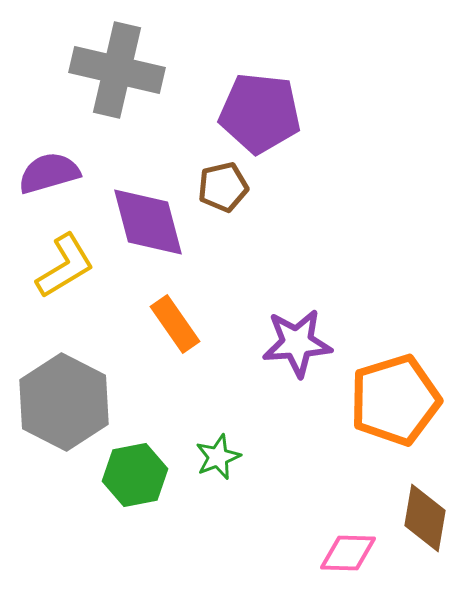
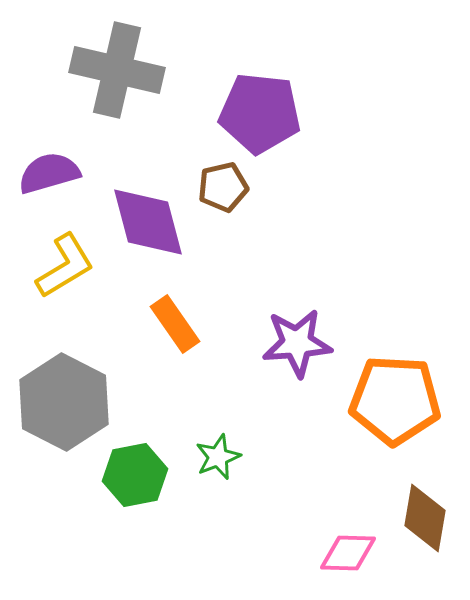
orange pentagon: rotated 20 degrees clockwise
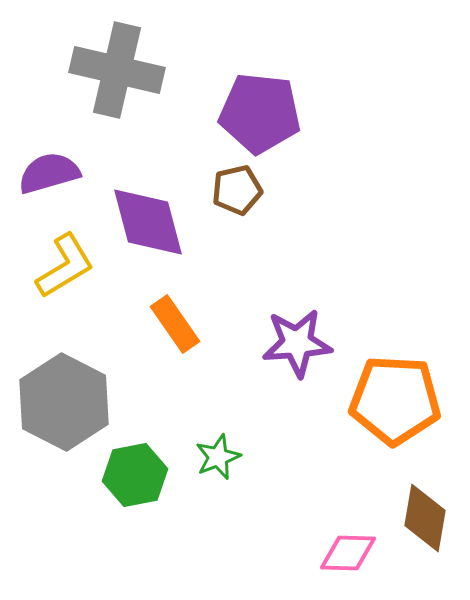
brown pentagon: moved 14 px right, 3 px down
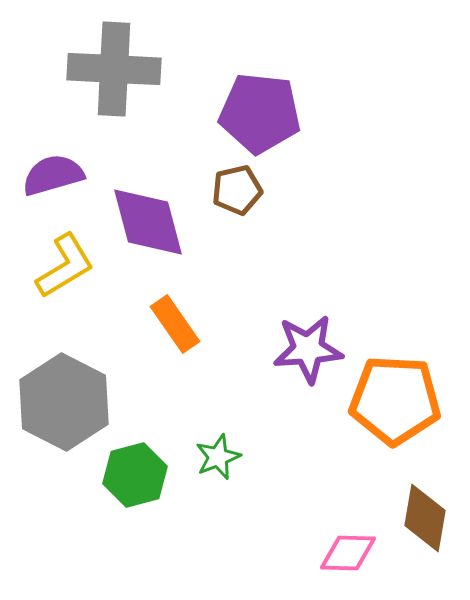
gray cross: moved 3 px left, 1 px up; rotated 10 degrees counterclockwise
purple semicircle: moved 4 px right, 2 px down
purple star: moved 11 px right, 6 px down
green hexagon: rotated 4 degrees counterclockwise
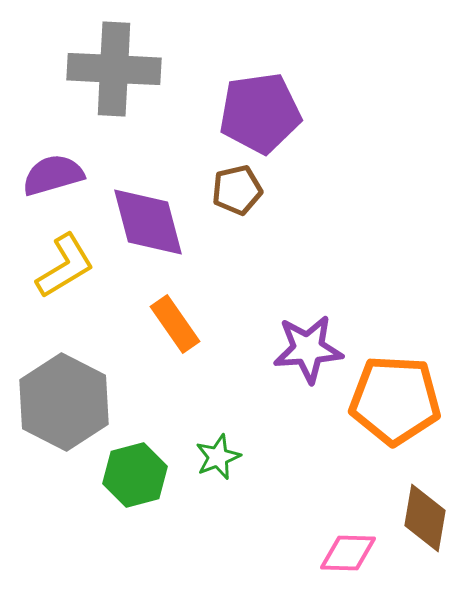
purple pentagon: rotated 14 degrees counterclockwise
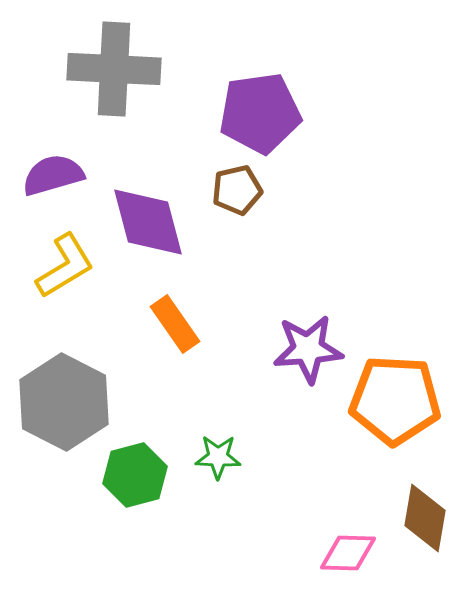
green star: rotated 24 degrees clockwise
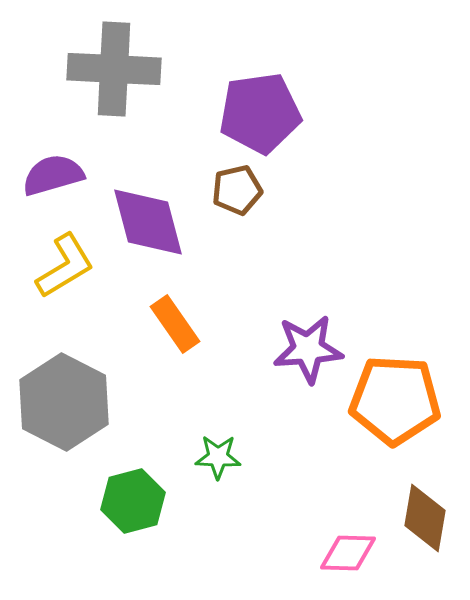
green hexagon: moved 2 px left, 26 px down
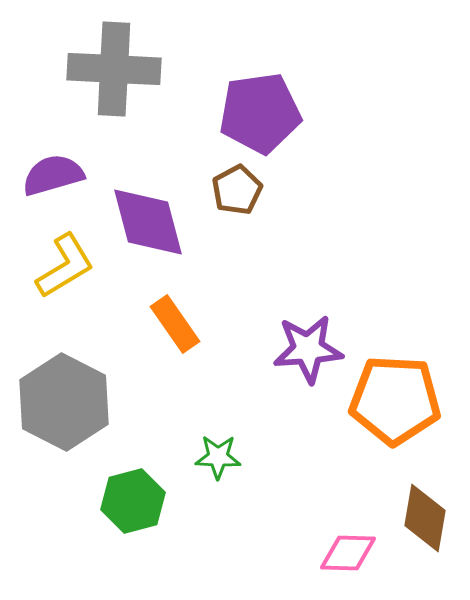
brown pentagon: rotated 15 degrees counterclockwise
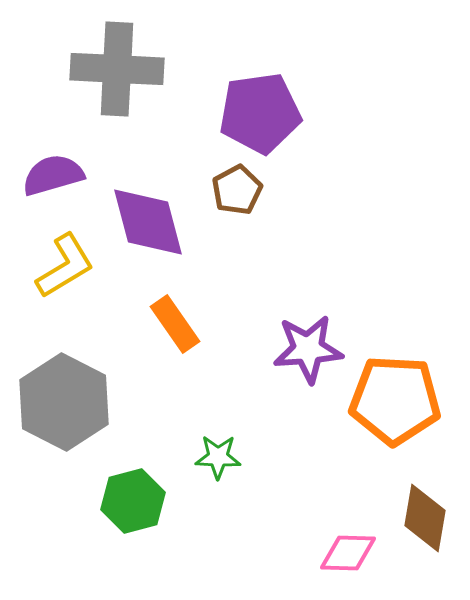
gray cross: moved 3 px right
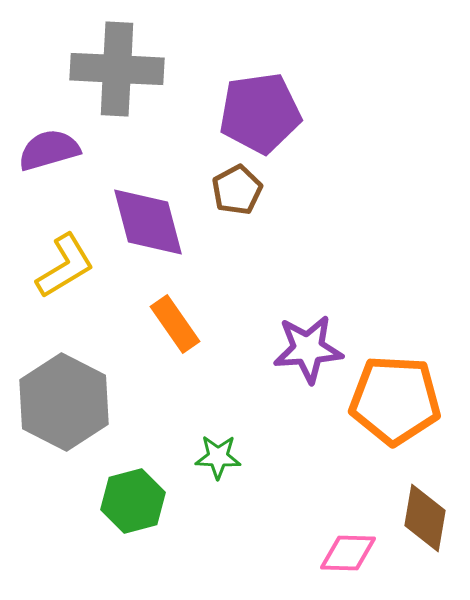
purple semicircle: moved 4 px left, 25 px up
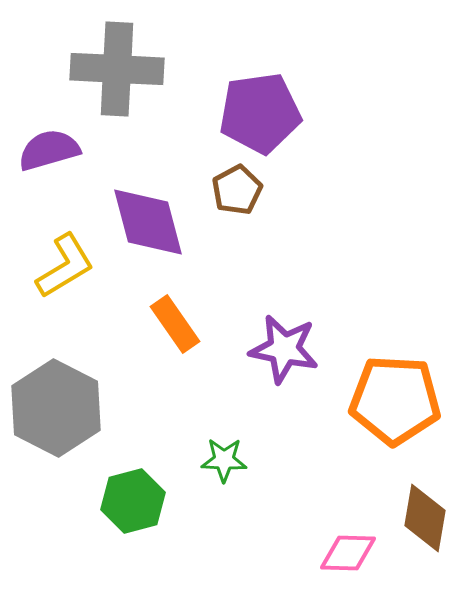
purple star: moved 24 px left; rotated 16 degrees clockwise
gray hexagon: moved 8 px left, 6 px down
green star: moved 6 px right, 3 px down
